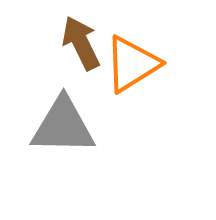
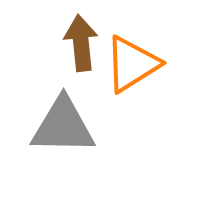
brown arrow: rotated 20 degrees clockwise
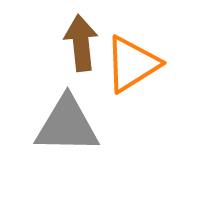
gray triangle: moved 4 px right, 1 px up
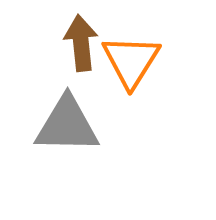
orange triangle: moved 1 px left, 3 px up; rotated 26 degrees counterclockwise
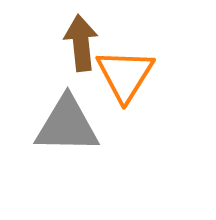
orange triangle: moved 6 px left, 14 px down
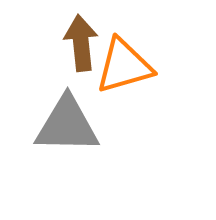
orange triangle: moved 1 px left, 9 px up; rotated 42 degrees clockwise
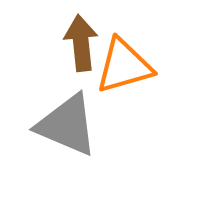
gray triangle: rotated 22 degrees clockwise
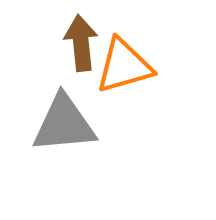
gray triangle: moved 3 px left, 1 px up; rotated 28 degrees counterclockwise
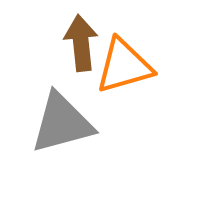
gray triangle: moved 2 px left, 1 px up; rotated 10 degrees counterclockwise
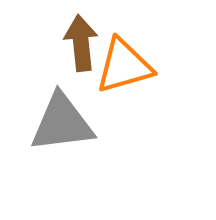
gray triangle: rotated 8 degrees clockwise
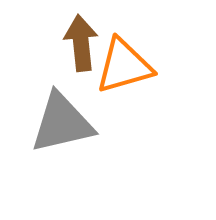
gray triangle: rotated 6 degrees counterclockwise
